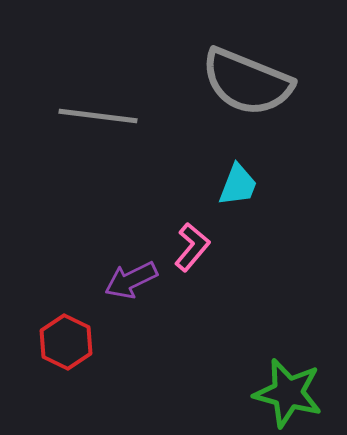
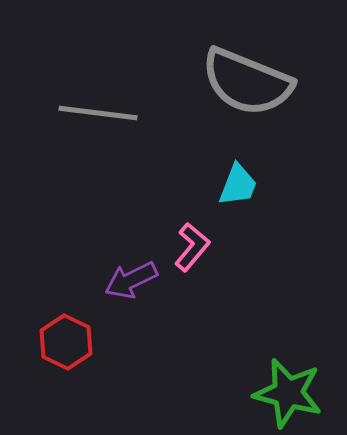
gray line: moved 3 px up
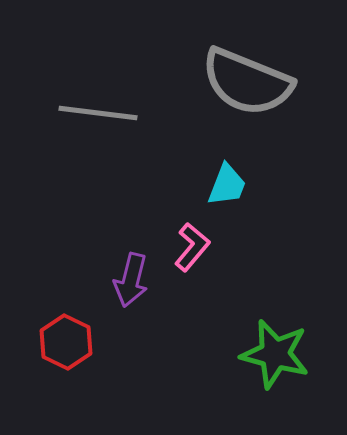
cyan trapezoid: moved 11 px left
purple arrow: rotated 50 degrees counterclockwise
green star: moved 13 px left, 39 px up
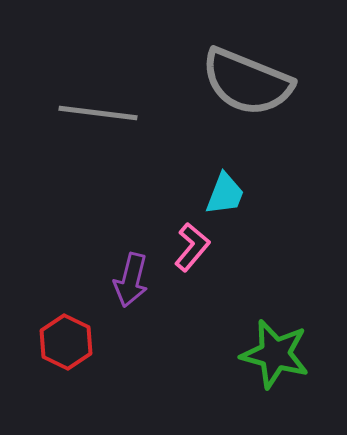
cyan trapezoid: moved 2 px left, 9 px down
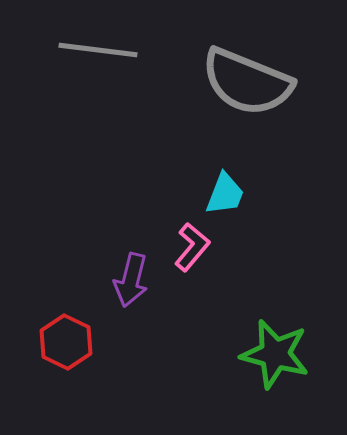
gray line: moved 63 px up
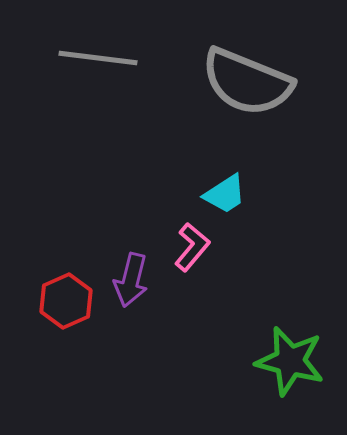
gray line: moved 8 px down
cyan trapezoid: rotated 36 degrees clockwise
red hexagon: moved 41 px up; rotated 10 degrees clockwise
green star: moved 15 px right, 7 px down
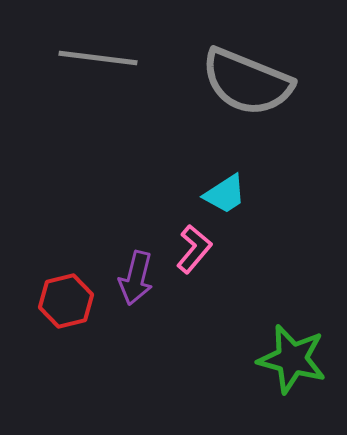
pink L-shape: moved 2 px right, 2 px down
purple arrow: moved 5 px right, 2 px up
red hexagon: rotated 10 degrees clockwise
green star: moved 2 px right, 2 px up
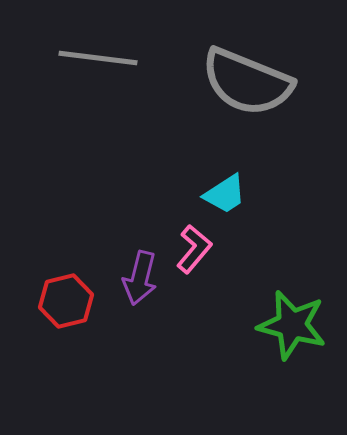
purple arrow: moved 4 px right
green star: moved 34 px up
